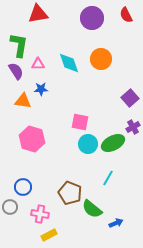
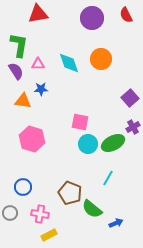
gray circle: moved 6 px down
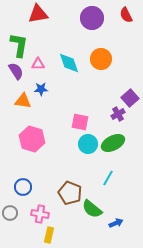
purple cross: moved 15 px left, 13 px up
yellow rectangle: rotated 49 degrees counterclockwise
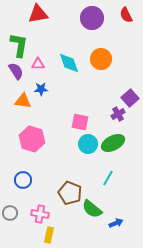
blue circle: moved 7 px up
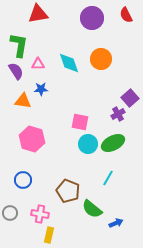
brown pentagon: moved 2 px left, 2 px up
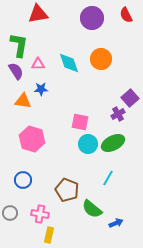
brown pentagon: moved 1 px left, 1 px up
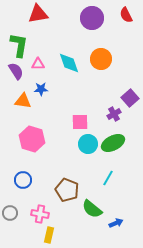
purple cross: moved 4 px left
pink square: rotated 12 degrees counterclockwise
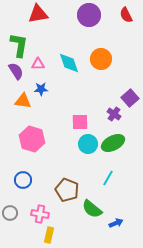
purple circle: moved 3 px left, 3 px up
purple cross: rotated 24 degrees counterclockwise
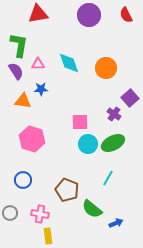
orange circle: moved 5 px right, 9 px down
yellow rectangle: moved 1 px left, 1 px down; rotated 21 degrees counterclockwise
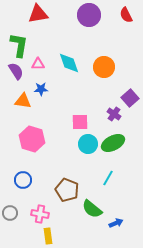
orange circle: moved 2 px left, 1 px up
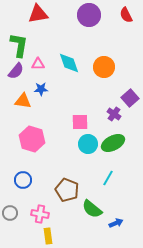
purple semicircle: rotated 72 degrees clockwise
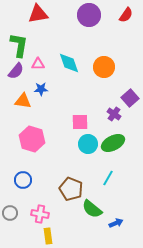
red semicircle: rotated 119 degrees counterclockwise
brown pentagon: moved 4 px right, 1 px up
